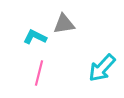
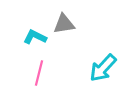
cyan arrow: moved 1 px right
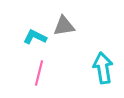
gray triangle: moved 2 px down
cyan arrow: rotated 128 degrees clockwise
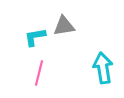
cyan L-shape: rotated 35 degrees counterclockwise
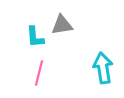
gray triangle: moved 2 px left, 1 px up
cyan L-shape: rotated 85 degrees counterclockwise
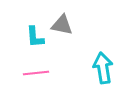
gray triangle: rotated 20 degrees clockwise
pink line: moved 3 px left; rotated 70 degrees clockwise
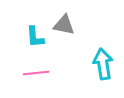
gray triangle: moved 2 px right
cyan arrow: moved 4 px up
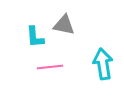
pink line: moved 14 px right, 6 px up
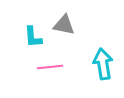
cyan L-shape: moved 2 px left
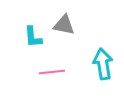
pink line: moved 2 px right, 5 px down
